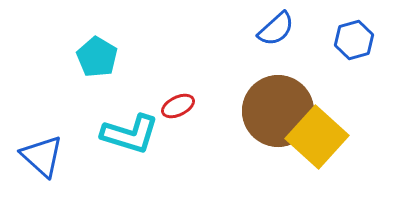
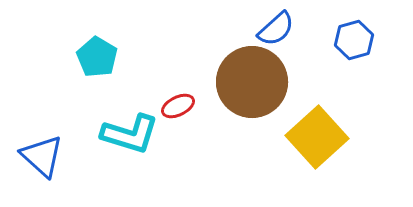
brown circle: moved 26 px left, 29 px up
yellow square: rotated 6 degrees clockwise
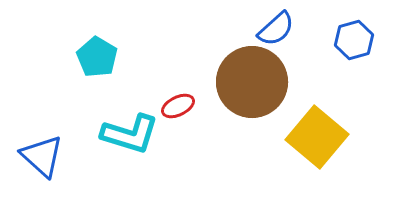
yellow square: rotated 8 degrees counterclockwise
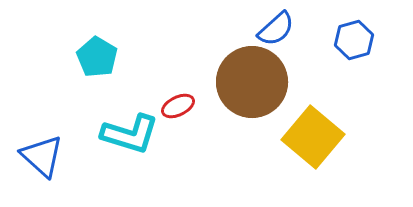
yellow square: moved 4 px left
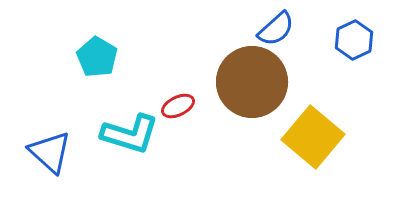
blue hexagon: rotated 9 degrees counterclockwise
blue triangle: moved 8 px right, 4 px up
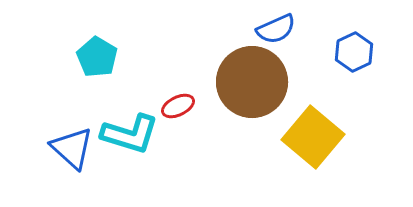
blue semicircle: rotated 18 degrees clockwise
blue hexagon: moved 12 px down
blue triangle: moved 22 px right, 4 px up
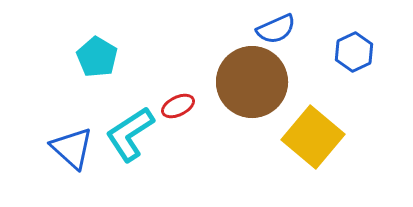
cyan L-shape: rotated 130 degrees clockwise
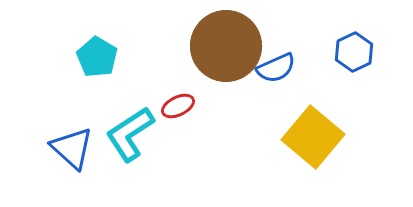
blue semicircle: moved 39 px down
brown circle: moved 26 px left, 36 px up
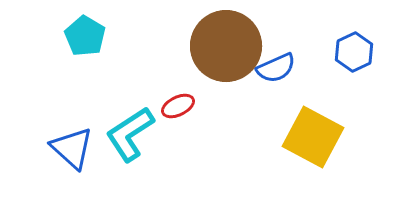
cyan pentagon: moved 12 px left, 21 px up
yellow square: rotated 12 degrees counterclockwise
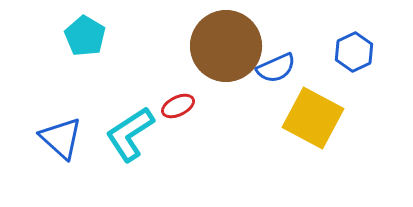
yellow square: moved 19 px up
blue triangle: moved 11 px left, 10 px up
